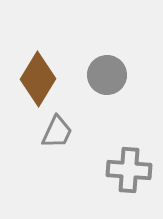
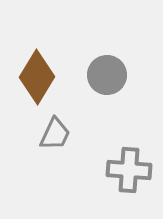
brown diamond: moved 1 px left, 2 px up
gray trapezoid: moved 2 px left, 2 px down
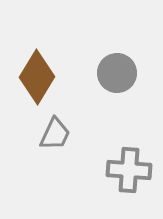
gray circle: moved 10 px right, 2 px up
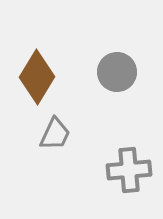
gray circle: moved 1 px up
gray cross: rotated 9 degrees counterclockwise
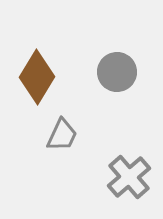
gray trapezoid: moved 7 px right, 1 px down
gray cross: moved 7 px down; rotated 36 degrees counterclockwise
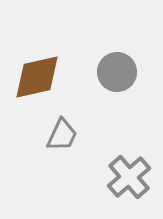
brown diamond: rotated 46 degrees clockwise
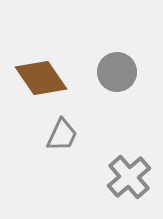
brown diamond: moved 4 px right, 1 px down; rotated 68 degrees clockwise
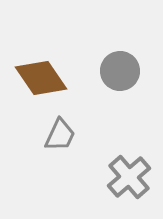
gray circle: moved 3 px right, 1 px up
gray trapezoid: moved 2 px left
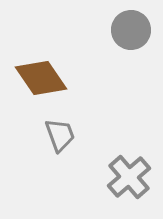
gray circle: moved 11 px right, 41 px up
gray trapezoid: rotated 45 degrees counterclockwise
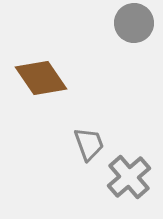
gray circle: moved 3 px right, 7 px up
gray trapezoid: moved 29 px right, 9 px down
